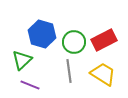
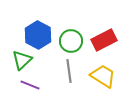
blue hexagon: moved 4 px left, 1 px down; rotated 12 degrees clockwise
green circle: moved 3 px left, 1 px up
yellow trapezoid: moved 2 px down
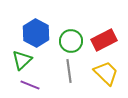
blue hexagon: moved 2 px left, 2 px up
yellow trapezoid: moved 3 px right, 3 px up; rotated 12 degrees clockwise
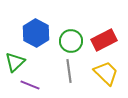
green triangle: moved 7 px left, 2 px down
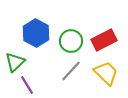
gray line: moved 2 px right; rotated 50 degrees clockwise
purple line: moved 3 px left; rotated 36 degrees clockwise
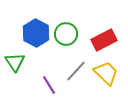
green circle: moved 5 px left, 7 px up
green triangle: rotated 20 degrees counterclockwise
gray line: moved 5 px right
purple line: moved 22 px right
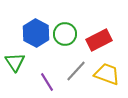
green circle: moved 1 px left
red rectangle: moved 5 px left
yellow trapezoid: moved 1 px right, 1 px down; rotated 24 degrees counterclockwise
purple line: moved 2 px left, 3 px up
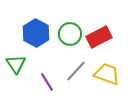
green circle: moved 5 px right
red rectangle: moved 3 px up
green triangle: moved 1 px right, 2 px down
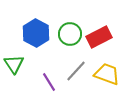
green triangle: moved 2 px left
purple line: moved 2 px right
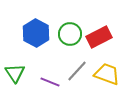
green triangle: moved 1 px right, 9 px down
gray line: moved 1 px right
purple line: moved 1 px right; rotated 36 degrees counterclockwise
